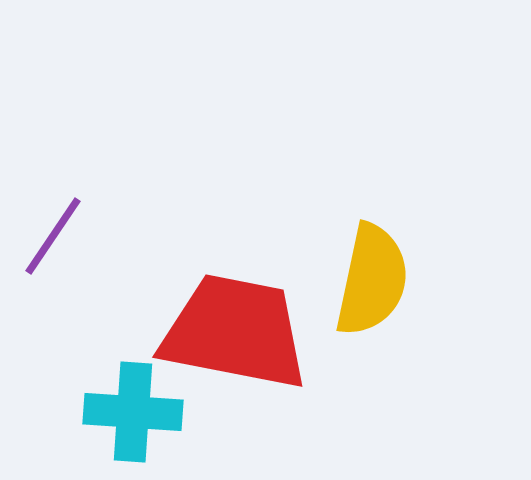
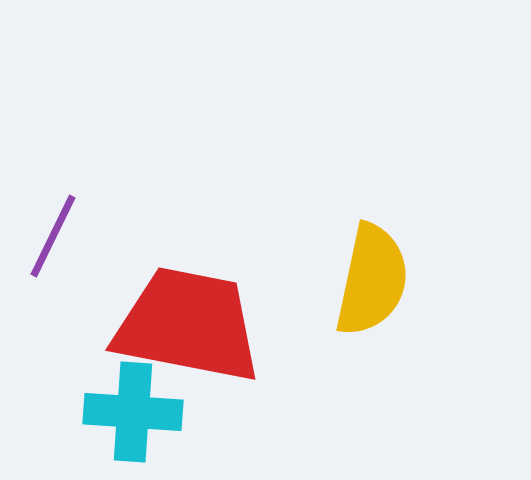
purple line: rotated 8 degrees counterclockwise
red trapezoid: moved 47 px left, 7 px up
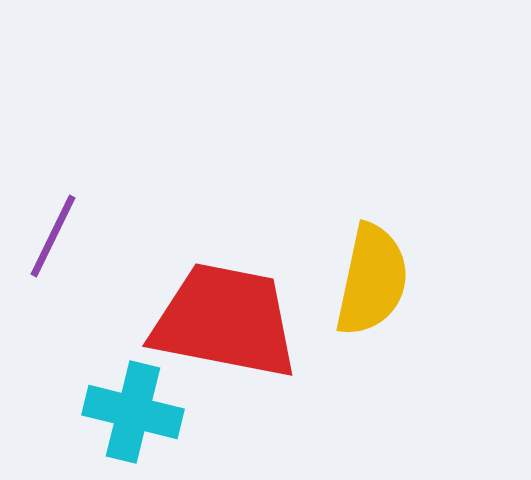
red trapezoid: moved 37 px right, 4 px up
cyan cross: rotated 10 degrees clockwise
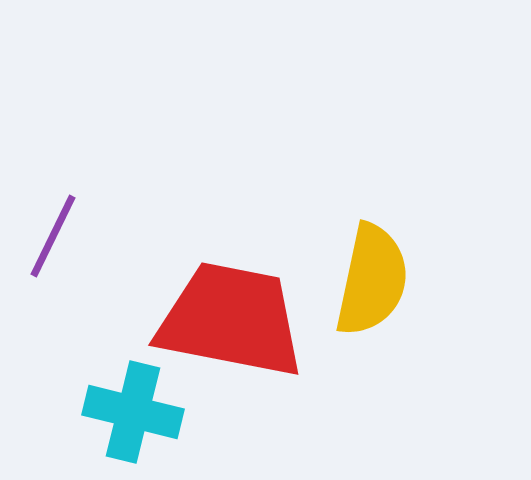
red trapezoid: moved 6 px right, 1 px up
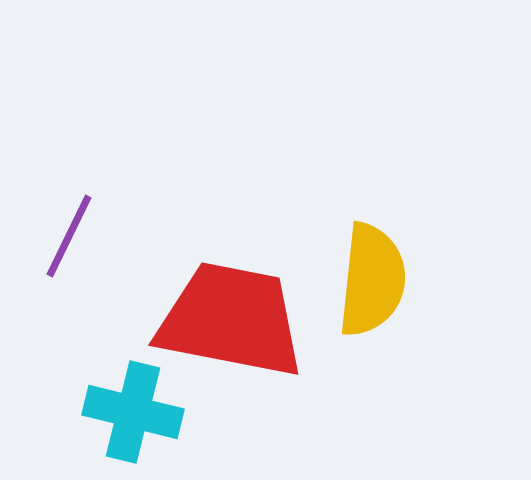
purple line: moved 16 px right
yellow semicircle: rotated 6 degrees counterclockwise
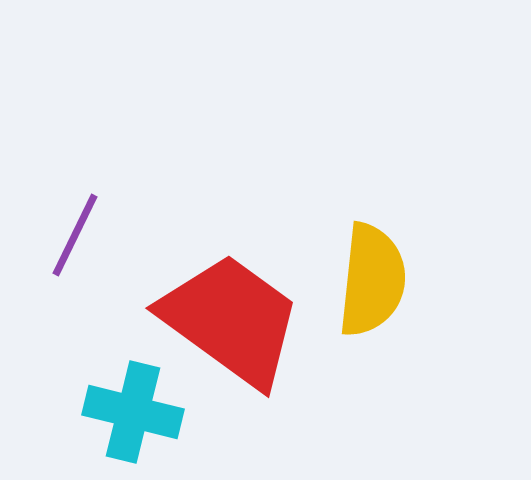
purple line: moved 6 px right, 1 px up
red trapezoid: rotated 25 degrees clockwise
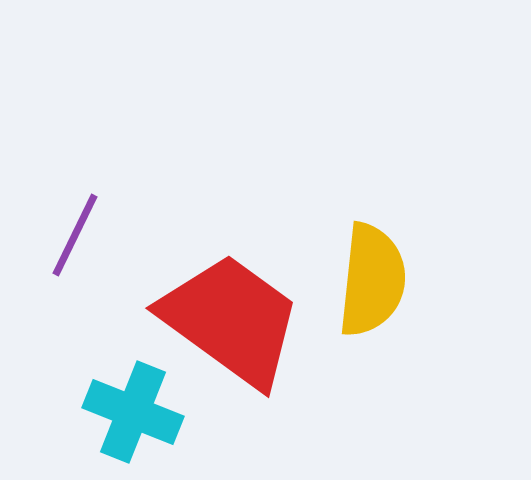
cyan cross: rotated 8 degrees clockwise
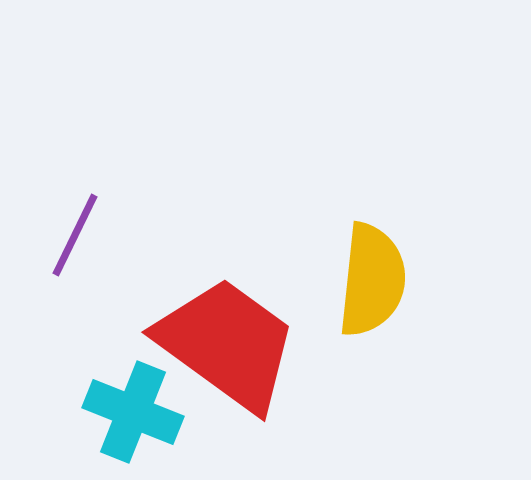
red trapezoid: moved 4 px left, 24 px down
